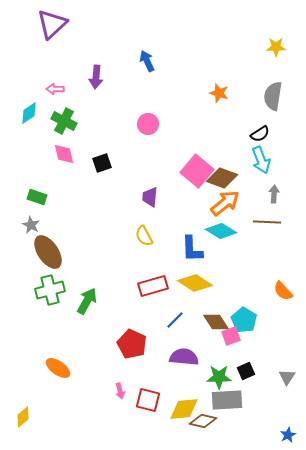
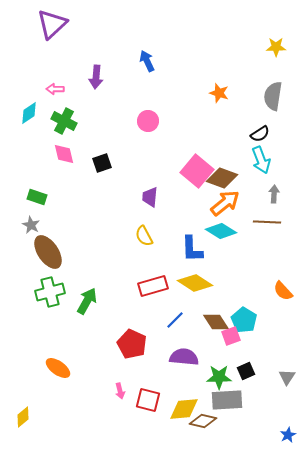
pink circle at (148, 124): moved 3 px up
green cross at (50, 290): moved 2 px down
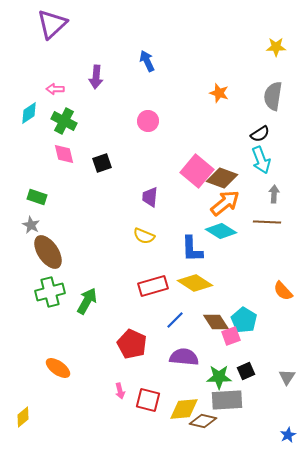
yellow semicircle at (144, 236): rotated 40 degrees counterclockwise
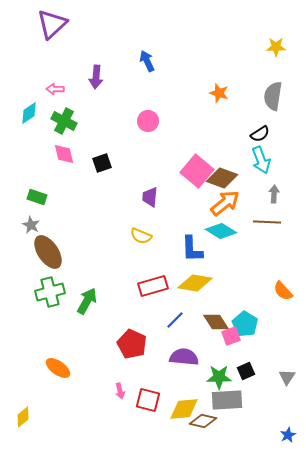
yellow semicircle at (144, 236): moved 3 px left
yellow diamond at (195, 283): rotated 24 degrees counterclockwise
cyan pentagon at (244, 320): moved 1 px right, 4 px down
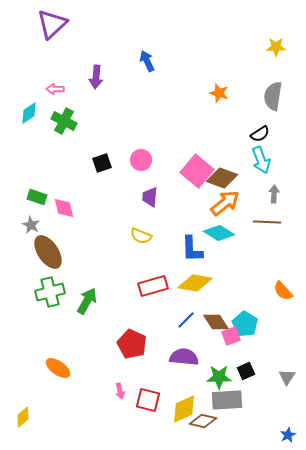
pink circle at (148, 121): moved 7 px left, 39 px down
pink diamond at (64, 154): moved 54 px down
cyan diamond at (221, 231): moved 2 px left, 2 px down
blue line at (175, 320): moved 11 px right
yellow diamond at (184, 409): rotated 20 degrees counterclockwise
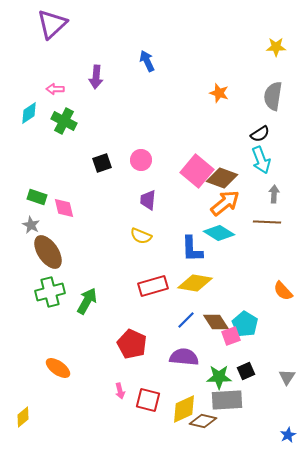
purple trapezoid at (150, 197): moved 2 px left, 3 px down
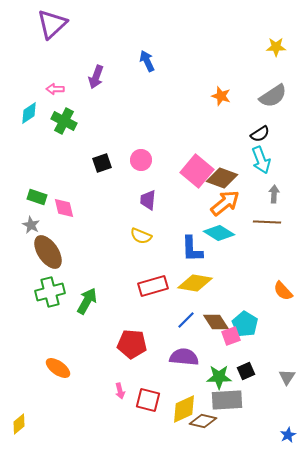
purple arrow at (96, 77): rotated 15 degrees clockwise
orange star at (219, 93): moved 2 px right, 3 px down
gray semicircle at (273, 96): rotated 132 degrees counterclockwise
red pentagon at (132, 344): rotated 20 degrees counterclockwise
yellow diamond at (23, 417): moved 4 px left, 7 px down
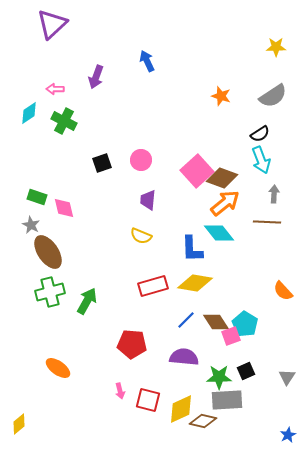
pink square at (197, 171): rotated 8 degrees clockwise
cyan diamond at (219, 233): rotated 20 degrees clockwise
yellow diamond at (184, 409): moved 3 px left
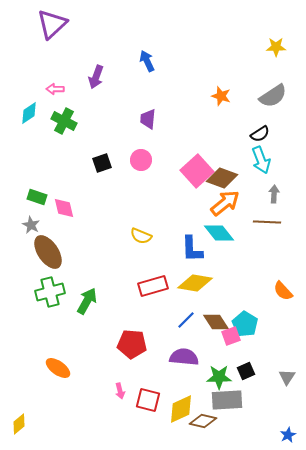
purple trapezoid at (148, 200): moved 81 px up
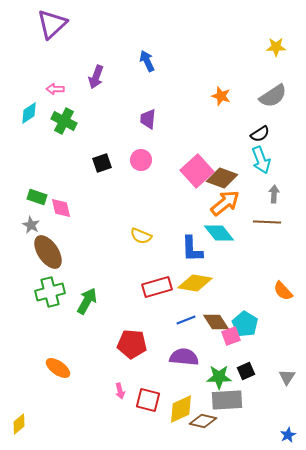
pink diamond at (64, 208): moved 3 px left
red rectangle at (153, 286): moved 4 px right, 1 px down
blue line at (186, 320): rotated 24 degrees clockwise
